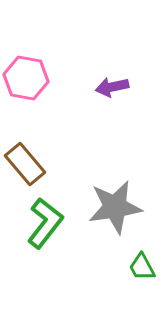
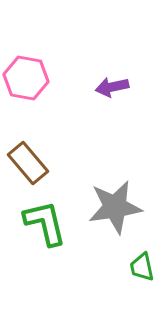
brown rectangle: moved 3 px right, 1 px up
green L-shape: rotated 51 degrees counterclockwise
green trapezoid: rotated 16 degrees clockwise
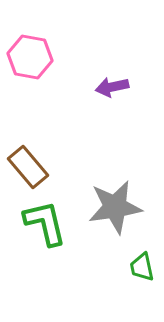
pink hexagon: moved 4 px right, 21 px up
brown rectangle: moved 4 px down
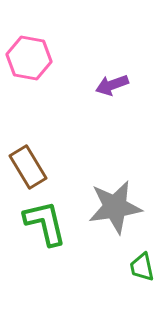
pink hexagon: moved 1 px left, 1 px down
purple arrow: moved 2 px up; rotated 8 degrees counterclockwise
brown rectangle: rotated 9 degrees clockwise
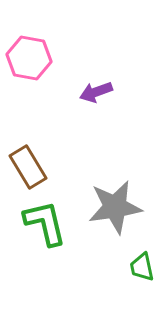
purple arrow: moved 16 px left, 7 px down
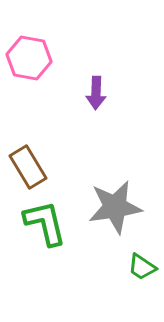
purple arrow: moved 1 px down; rotated 68 degrees counterclockwise
green trapezoid: rotated 44 degrees counterclockwise
